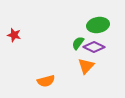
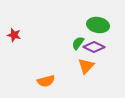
green ellipse: rotated 20 degrees clockwise
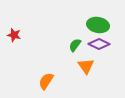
green semicircle: moved 3 px left, 2 px down
purple diamond: moved 5 px right, 3 px up
orange triangle: rotated 18 degrees counterclockwise
orange semicircle: rotated 138 degrees clockwise
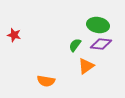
purple diamond: moved 2 px right; rotated 20 degrees counterclockwise
orange triangle: rotated 30 degrees clockwise
orange semicircle: rotated 114 degrees counterclockwise
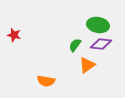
orange triangle: moved 1 px right, 1 px up
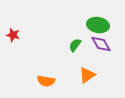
red star: moved 1 px left
purple diamond: rotated 55 degrees clockwise
orange triangle: moved 10 px down
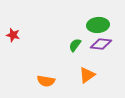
green ellipse: rotated 15 degrees counterclockwise
purple diamond: rotated 55 degrees counterclockwise
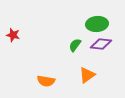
green ellipse: moved 1 px left, 1 px up
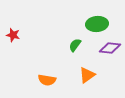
purple diamond: moved 9 px right, 4 px down
orange semicircle: moved 1 px right, 1 px up
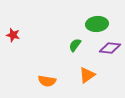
orange semicircle: moved 1 px down
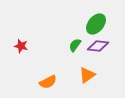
green ellipse: moved 1 px left; rotated 45 degrees counterclockwise
red star: moved 8 px right, 11 px down
purple diamond: moved 12 px left, 2 px up
orange semicircle: moved 1 px right, 1 px down; rotated 36 degrees counterclockwise
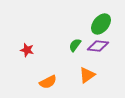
green ellipse: moved 5 px right
red star: moved 6 px right, 4 px down
